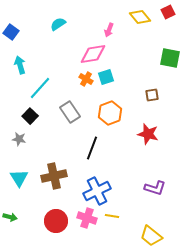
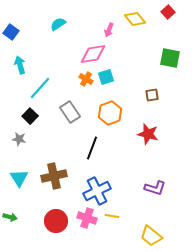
red square: rotated 16 degrees counterclockwise
yellow diamond: moved 5 px left, 2 px down
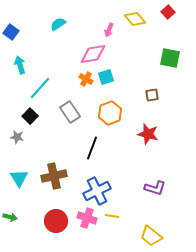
gray star: moved 2 px left, 2 px up
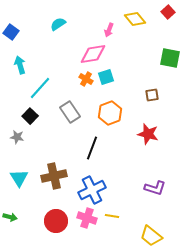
blue cross: moved 5 px left, 1 px up
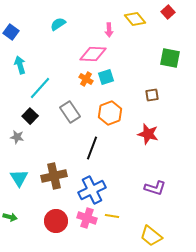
pink arrow: rotated 24 degrees counterclockwise
pink diamond: rotated 12 degrees clockwise
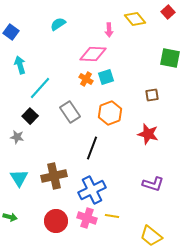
purple L-shape: moved 2 px left, 4 px up
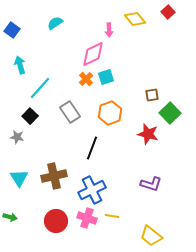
cyan semicircle: moved 3 px left, 1 px up
blue square: moved 1 px right, 2 px up
pink diamond: rotated 28 degrees counterclockwise
green square: moved 55 px down; rotated 35 degrees clockwise
orange cross: rotated 16 degrees clockwise
purple L-shape: moved 2 px left
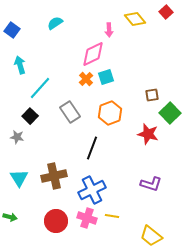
red square: moved 2 px left
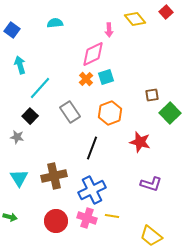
cyan semicircle: rotated 28 degrees clockwise
red star: moved 8 px left, 8 px down
